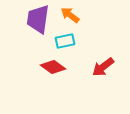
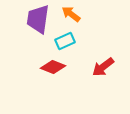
orange arrow: moved 1 px right, 1 px up
cyan rectangle: rotated 12 degrees counterclockwise
red diamond: rotated 15 degrees counterclockwise
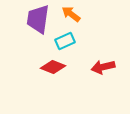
red arrow: rotated 25 degrees clockwise
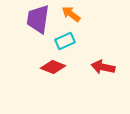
red arrow: rotated 25 degrees clockwise
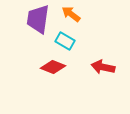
cyan rectangle: rotated 54 degrees clockwise
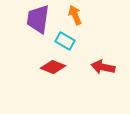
orange arrow: moved 4 px right, 1 px down; rotated 30 degrees clockwise
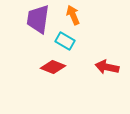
orange arrow: moved 2 px left
red arrow: moved 4 px right
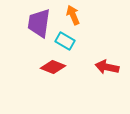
purple trapezoid: moved 1 px right, 4 px down
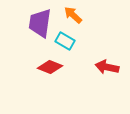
orange arrow: rotated 24 degrees counterclockwise
purple trapezoid: moved 1 px right
red diamond: moved 3 px left
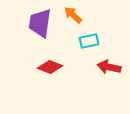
cyan rectangle: moved 24 px right; rotated 42 degrees counterclockwise
red arrow: moved 2 px right
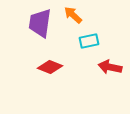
red arrow: moved 1 px right
